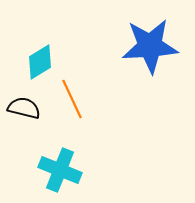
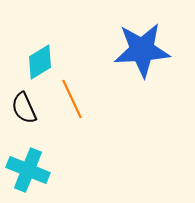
blue star: moved 8 px left, 4 px down
black semicircle: rotated 128 degrees counterclockwise
cyan cross: moved 32 px left
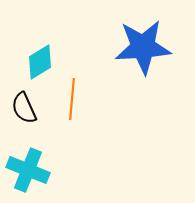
blue star: moved 1 px right, 3 px up
orange line: rotated 30 degrees clockwise
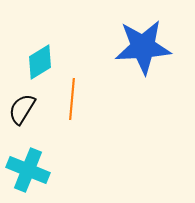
black semicircle: moved 2 px left, 1 px down; rotated 56 degrees clockwise
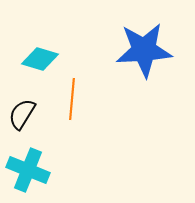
blue star: moved 1 px right, 3 px down
cyan diamond: moved 3 px up; rotated 48 degrees clockwise
black semicircle: moved 5 px down
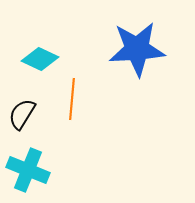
blue star: moved 7 px left, 1 px up
cyan diamond: rotated 9 degrees clockwise
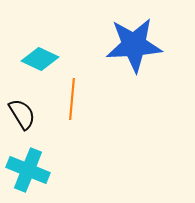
blue star: moved 3 px left, 4 px up
black semicircle: rotated 116 degrees clockwise
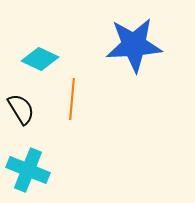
black semicircle: moved 1 px left, 5 px up
